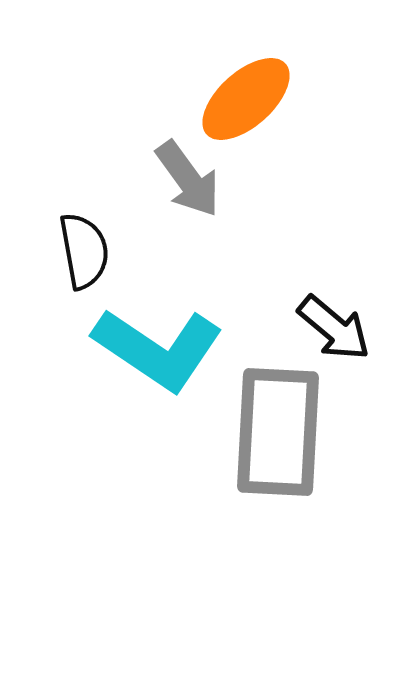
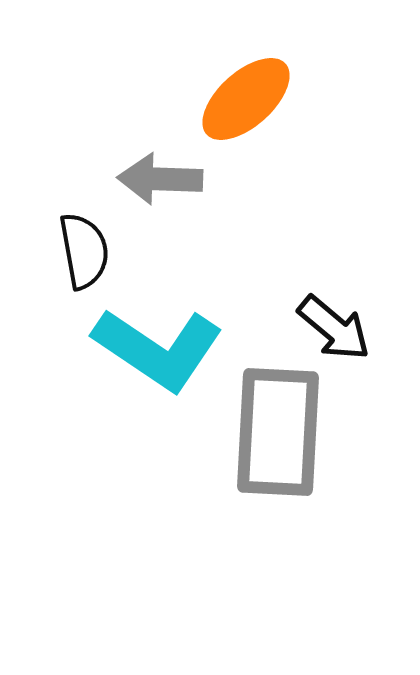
gray arrow: moved 28 px left; rotated 128 degrees clockwise
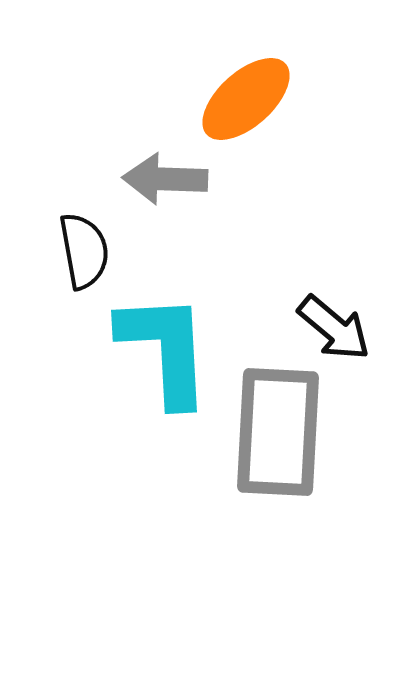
gray arrow: moved 5 px right
cyan L-shape: moved 7 px right; rotated 127 degrees counterclockwise
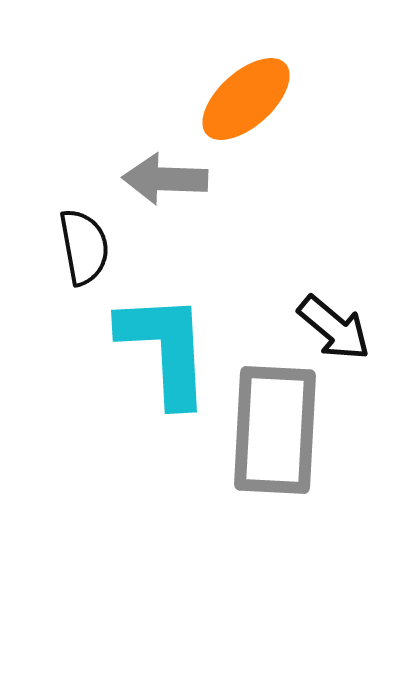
black semicircle: moved 4 px up
gray rectangle: moved 3 px left, 2 px up
